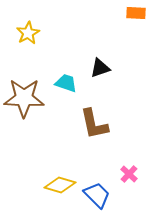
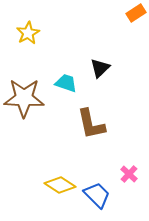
orange rectangle: rotated 36 degrees counterclockwise
black triangle: rotated 25 degrees counterclockwise
brown L-shape: moved 3 px left
yellow diamond: rotated 16 degrees clockwise
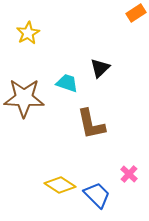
cyan trapezoid: moved 1 px right
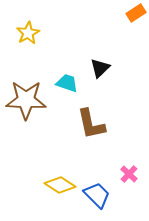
brown star: moved 2 px right, 2 px down
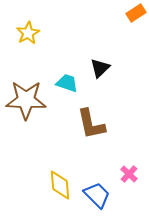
yellow diamond: rotated 52 degrees clockwise
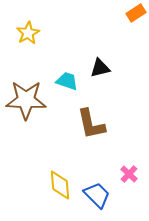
black triangle: rotated 30 degrees clockwise
cyan trapezoid: moved 2 px up
